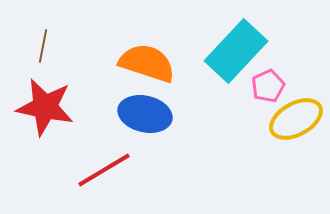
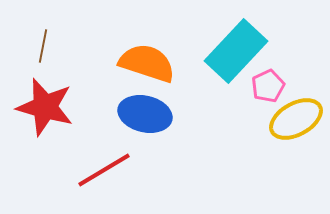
red star: rotated 4 degrees clockwise
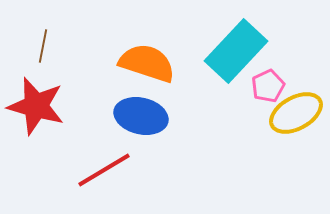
red star: moved 9 px left, 1 px up
blue ellipse: moved 4 px left, 2 px down
yellow ellipse: moved 6 px up
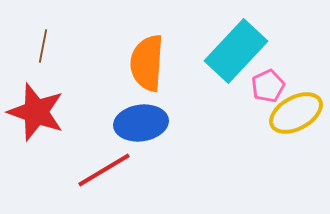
orange semicircle: rotated 104 degrees counterclockwise
red star: moved 6 px down; rotated 4 degrees clockwise
blue ellipse: moved 7 px down; rotated 21 degrees counterclockwise
